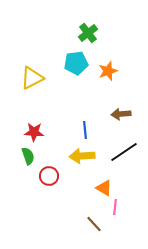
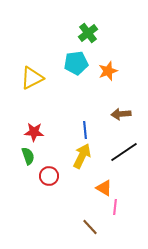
yellow arrow: rotated 120 degrees clockwise
brown line: moved 4 px left, 3 px down
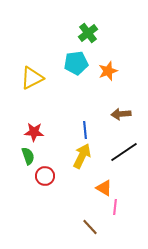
red circle: moved 4 px left
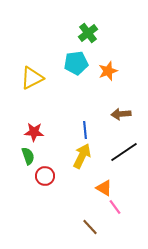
pink line: rotated 42 degrees counterclockwise
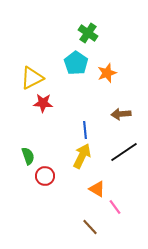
green cross: rotated 18 degrees counterclockwise
cyan pentagon: rotated 30 degrees counterclockwise
orange star: moved 1 px left, 2 px down
red star: moved 9 px right, 29 px up
orange triangle: moved 7 px left, 1 px down
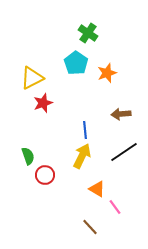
red star: rotated 24 degrees counterclockwise
red circle: moved 1 px up
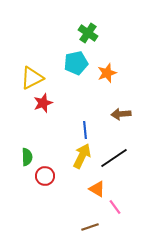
cyan pentagon: rotated 25 degrees clockwise
black line: moved 10 px left, 6 px down
green semicircle: moved 1 px left, 1 px down; rotated 18 degrees clockwise
red circle: moved 1 px down
brown line: rotated 66 degrees counterclockwise
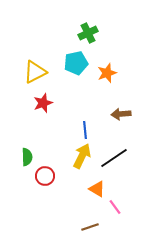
green cross: rotated 30 degrees clockwise
yellow triangle: moved 3 px right, 6 px up
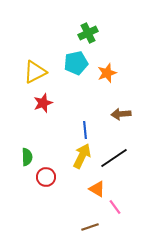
red circle: moved 1 px right, 1 px down
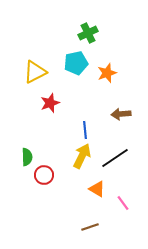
red star: moved 7 px right
black line: moved 1 px right
red circle: moved 2 px left, 2 px up
pink line: moved 8 px right, 4 px up
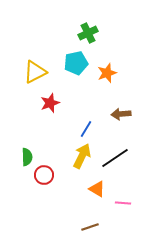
blue line: moved 1 px right, 1 px up; rotated 36 degrees clockwise
pink line: rotated 49 degrees counterclockwise
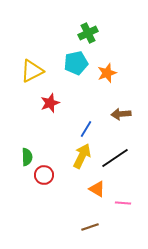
yellow triangle: moved 3 px left, 1 px up
